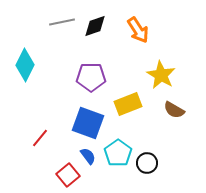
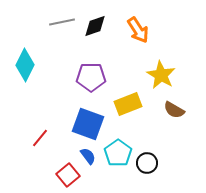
blue square: moved 1 px down
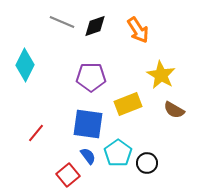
gray line: rotated 35 degrees clockwise
blue square: rotated 12 degrees counterclockwise
red line: moved 4 px left, 5 px up
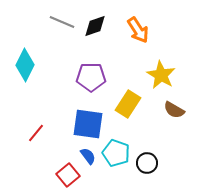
yellow rectangle: rotated 36 degrees counterclockwise
cyan pentagon: moved 2 px left; rotated 16 degrees counterclockwise
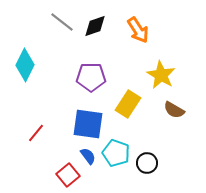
gray line: rotated 15 degrees clockwise
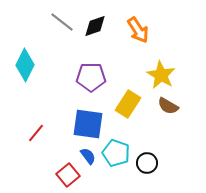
brown semicircle: moved 6 px left, 4 px up
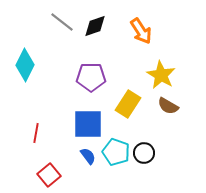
orange arrow: moved 3 px right, 1 px down
blue square: rotated 8 degrees counterclockwise
red line: rotated 30 degrees counterclockwise
cyan pentagon: moved 1 px up
black circle: moved 3 px left, 10 px up
red square: moved 19 px left
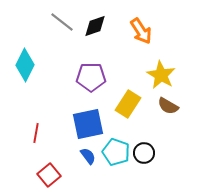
blue square: rotated 12 degrees counterclockwise
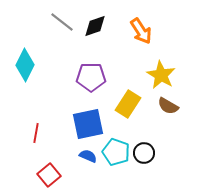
blue semicircle: rotated 30 degrees counterclockwise
